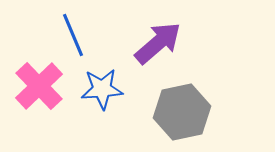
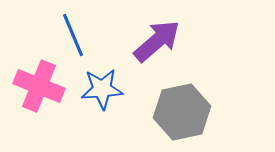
purple arrow: moved 1 px left, 2 px up
pink cross: rotated 24 degrees counterclockwise
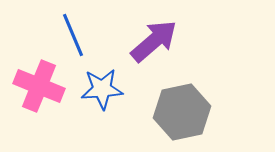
purple arrow: moved 3 px left
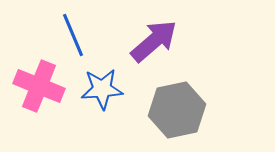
gray hexagon: moved 5 px left, 2 px up
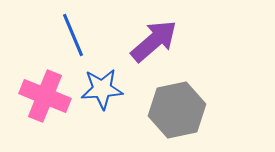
pink cross: moved 6 px right, 10 px down
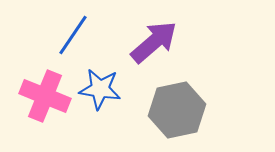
blue line: rotated 57 degrees clockwise
purple arrow: moved 1 px down
blue star: moved 2 px left; rotated 12 degrees clockwise
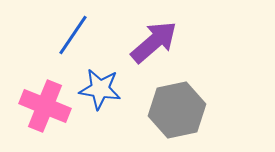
pink cross: moved 10 px down
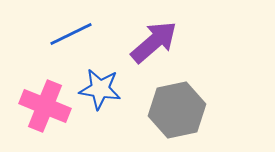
blue line: moved 2 px left, 1 px up; rotated 30 degrees clockwise
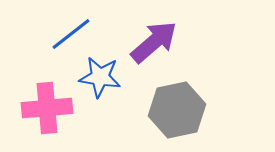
blue line: rotated 12 degrees counterclockwise
blue star: moved 12 px up
pink cross: moved 2 px right, 2 px down; rotated 27 degrees counterclockwise
